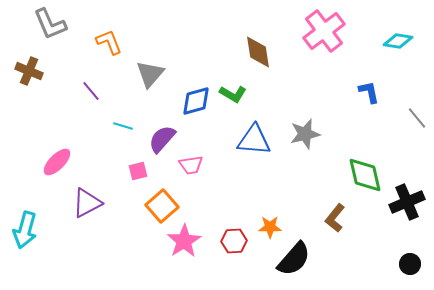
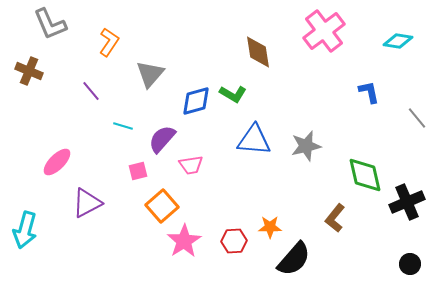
orange L-shape: rotated 56 degrees clockwise
gray star: moved 1 px right, 12 px down
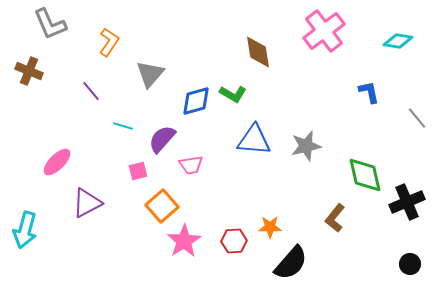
black semicircle: moved 3 px left, 4 px down
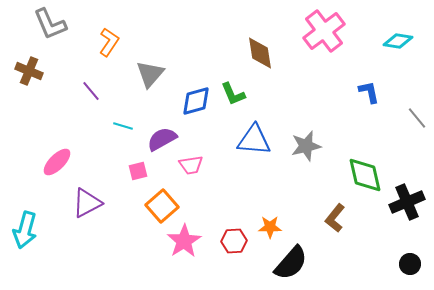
brown diamond: moved 2 px right, 1 px down
green L-shape: rotated 36 degrees clockwise
purple semicircle: rotated 20 degrees clockwise
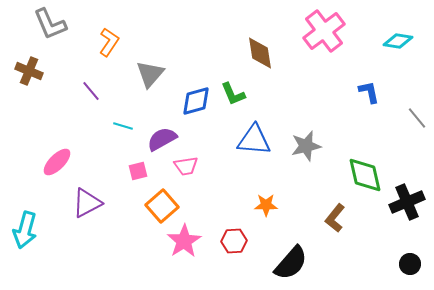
pink trapezoid: moved 5 px left, 1 px down
orange star: moved 4 px left, 22 px up
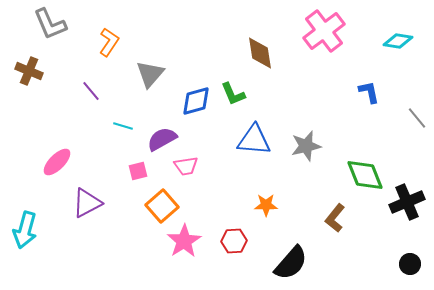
green diamond: rotated 9 degrees counterclockwise
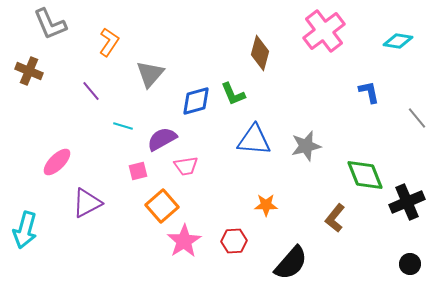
brown diamond: rotated 24 degrees clockwise
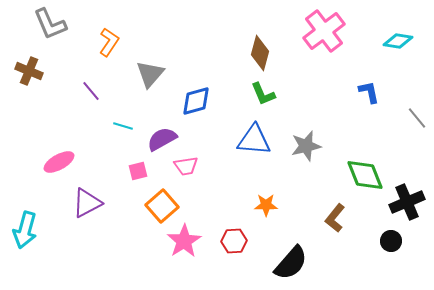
green L-shape: moved 30 px right
pink ellipse: moved 2 px right; rotated 16 degrees clockwise
black circle: moved 19 px left, 23 px up
